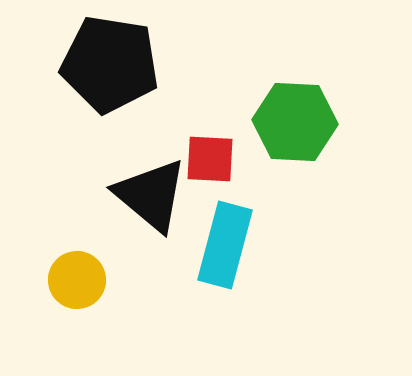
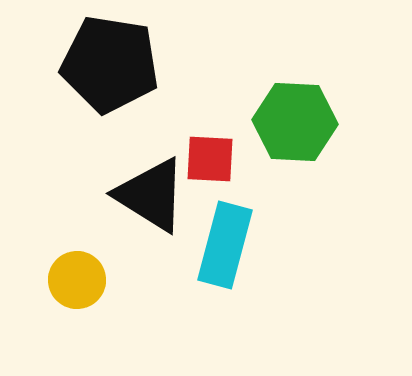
black triangle: rotated 8 degrees counterclockwise
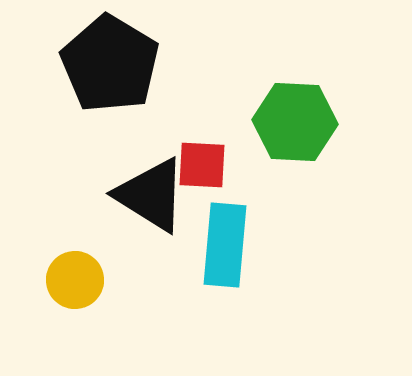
black pentagon: rotated 22 degrees clockwise
red square: moved 8 px left, 6 px down
cyan rectangle: rotated 10 degrees counterclockwise
yellow circle: moved 2 px left
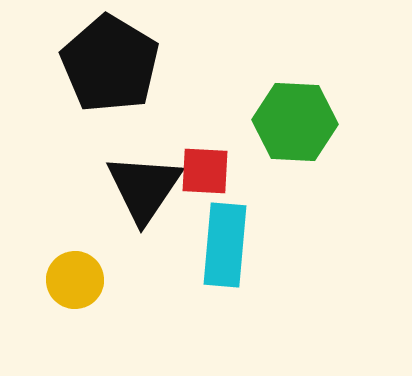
red square: moved 3 px right, 6 px down
black triangle: moved 7 px left, 7 px up; rotated 32 degrees clockwise
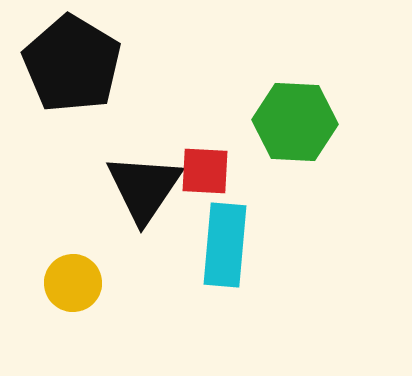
black pentagon: moved 38 px left
yellow circle: moved 2 px left, 3 px down
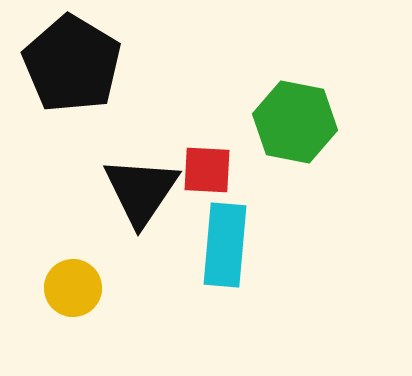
green hexagon: rotated 8 degrees clockwise
red square: moved 2 px right, 1 px up
black triangle: moved 3 px left, 3 px down
yellow circle: moved 5 px down
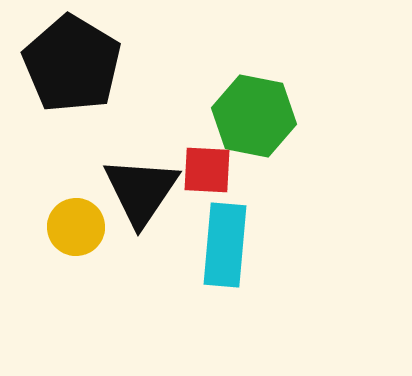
green hexagon: moved 41 px left, 6 px up
yellow circle: moved 3 px right, 61 px up
